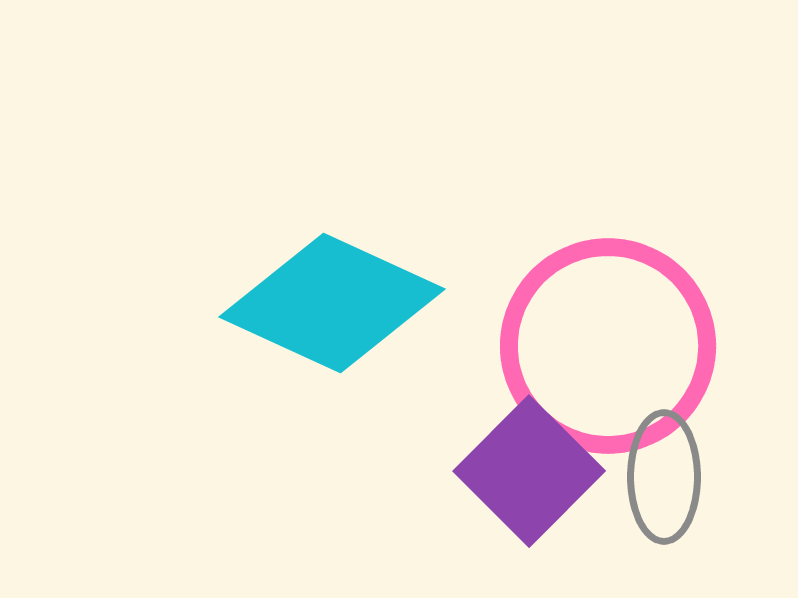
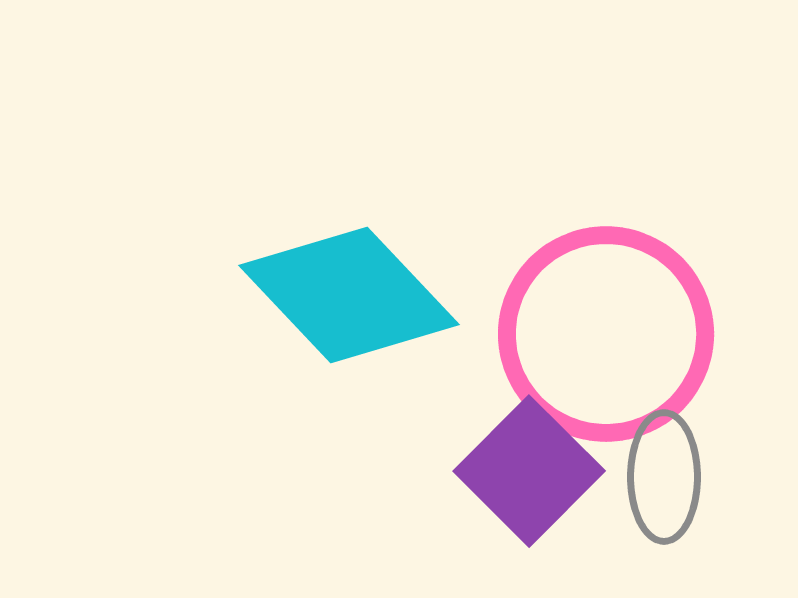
cyan diamond: moved 17 px right, 8 px up; rotated 22 degrees clockwise
pink circle: moved 2 px left, 12 px up
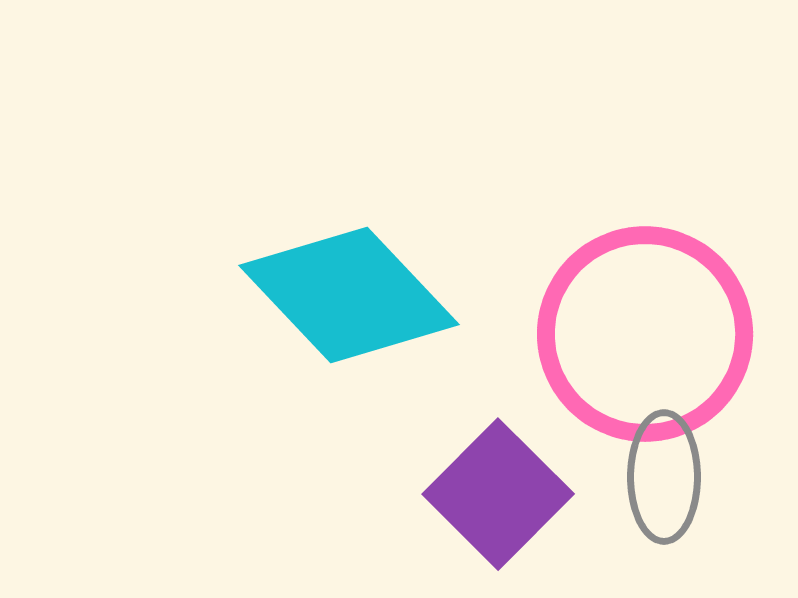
pink circle: moved 39 px right
purple square: moved 31 px left, 23 px down
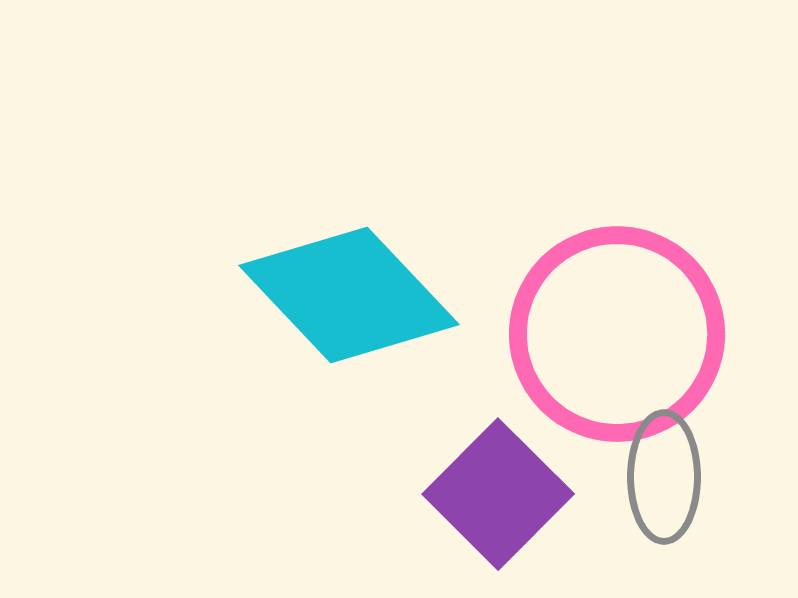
pink circle: moved 28 px left
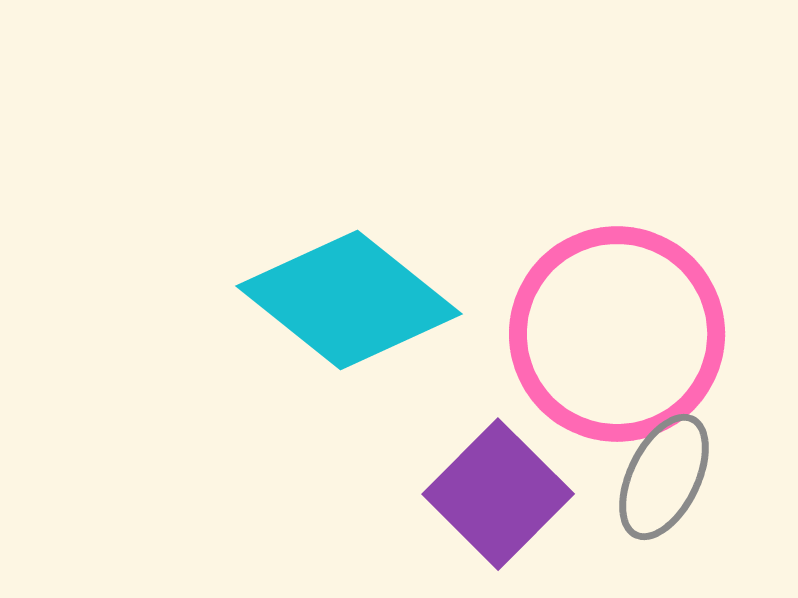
cyan diamond: moved 5 px down; rotated 8 degrees counterclockwise
gray ellipse: rotated 26 degrees clockwise
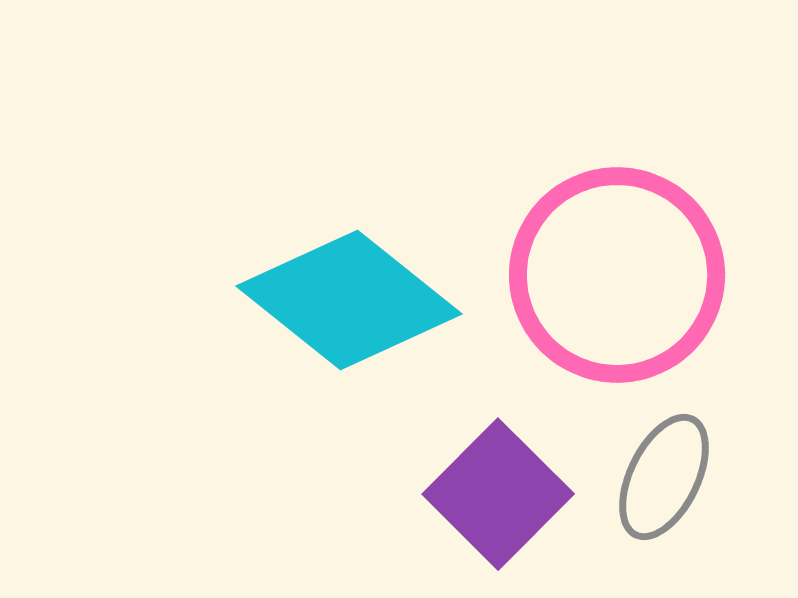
pink circle: moved 59 px up
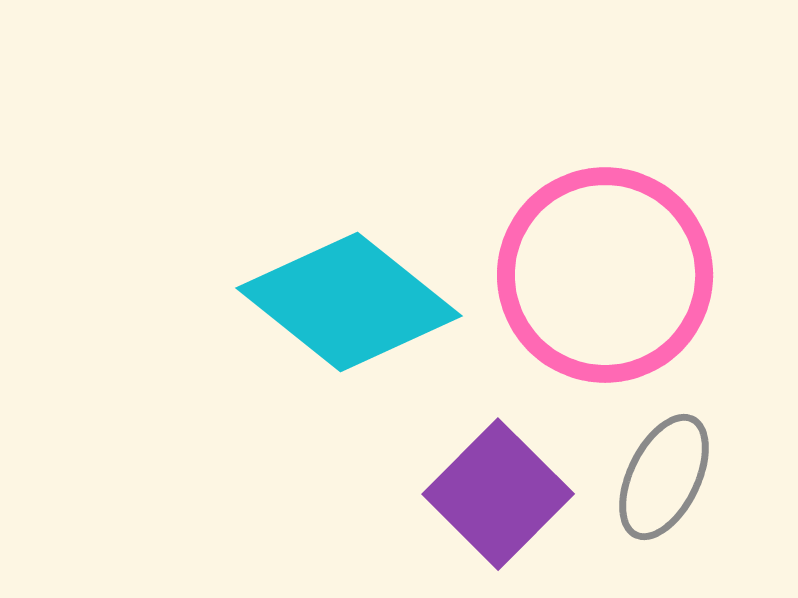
pink circle: moved 12 px left
cyan diamond: moved 2 px down
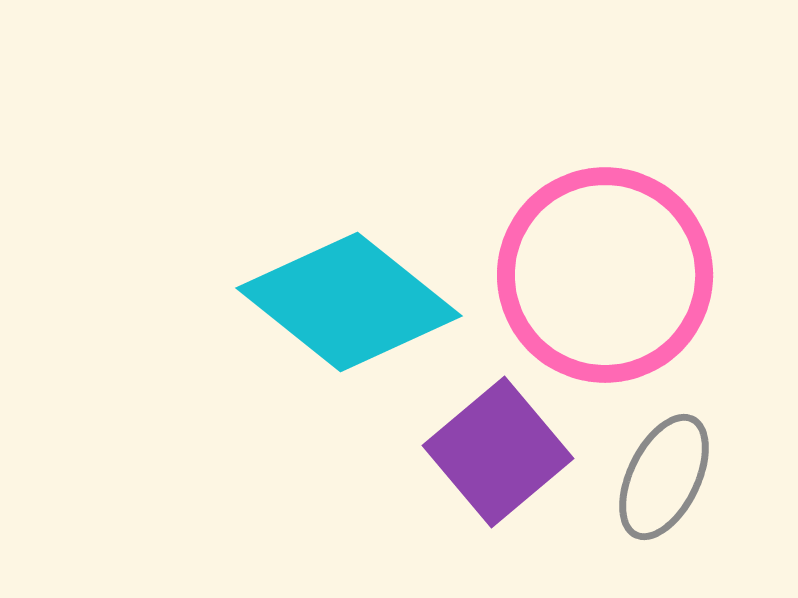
purple square: moved 42 px up; rotated 5 degrees clockwise
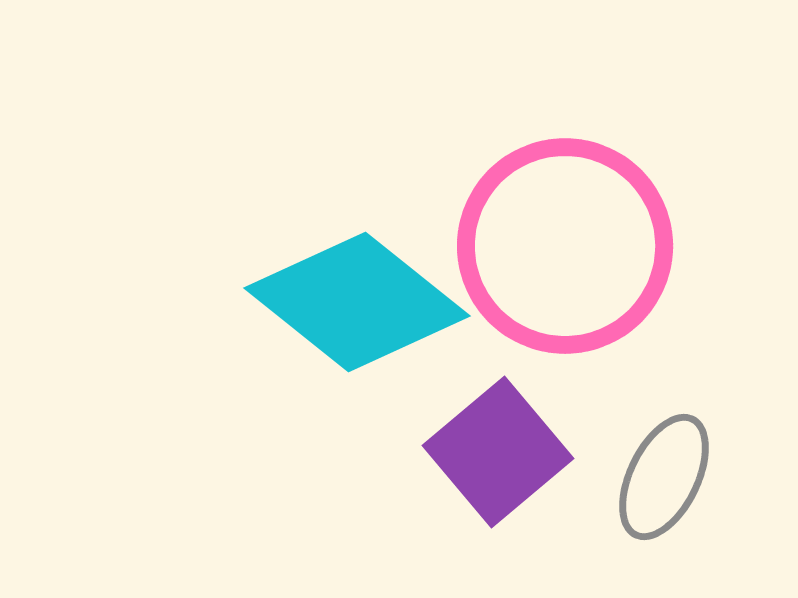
pink circle: moved 40 px left, 29 px up
cyan diamond: moved 8 px right
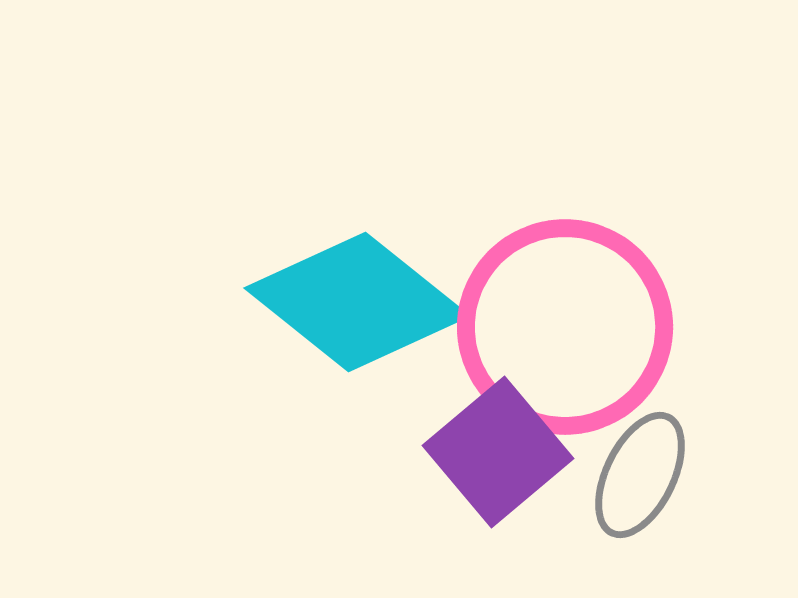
pink circle: moved 81 px down
gray ellipse: moved 24 px left, 2 px up
